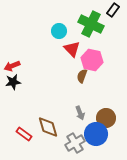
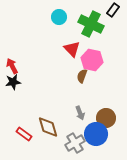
cyan circle: moved 14 px up
red arrow: rotated 84 degrees clockwise
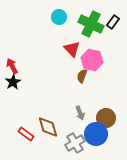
black rectangle: moved 12 px down
black star: rotated 21 degrees counterclockwise
red rectangle: moved 2 px right
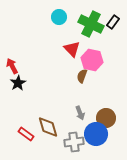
black star: moved 5 px right, 1 px down
gray cross: moved 1 px left, 1 px up; rotated 24 degrees clockwise
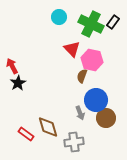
blue circle: moved 34 px up
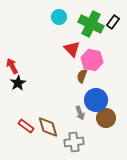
red rectangle: moved 8 px up
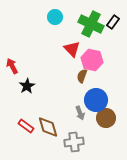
cyan circle: moved 4 px left
black star: moved 9 px right, 3 px down
